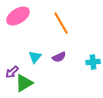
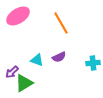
cyan triangle: moved 2 px right, 3 px down; rotated 48 degrees counterclockwise
cyan cross: moved 1 px down
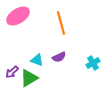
orange line: rotated 15 degrees clockwise
cyan cross: rotated 24 degrees counterclockwise
green triangle: moved 5 px right, 5 px up
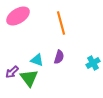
purple semicircle: rotated 48 degrees counterclockwise
green triangle: rotated 36 degrees counterclockwise
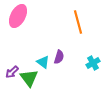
pink ellipse: rotated 30 degrees counterclockwise
orange line: moved 17 px right, 1 px up
cyan triangle: moved 6 px right, 2 px down; rotated 16 degrees clockwise
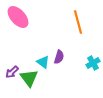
pink ellipse: moved 1 px down; rotated 70 degrees counterclockwise
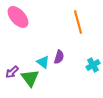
cyan cross: moved 2 px down
green triangle: moved 1 px right
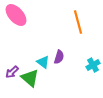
pink ellipse: moved 2 px left, 2 px up
green triangle: rotated 12 degrees counterclockwise
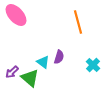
cyan cross: rotated 16 degrees counterclockwise
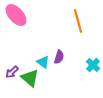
orange line: moved 1 px up
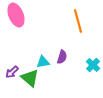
pink ellipse: rotated 20 degrees clockwise
purple semicircle: moved 3 px right
cyan triangle: rotated 48 degrees counterclockwise
